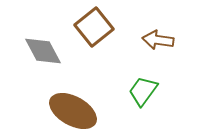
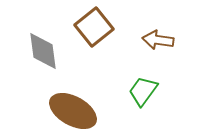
gray diamond: rotated 21 degrees clockwise
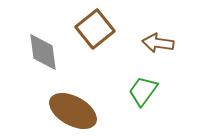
brown square: moved 1 px right, 2 px down
brown arrow: moved 3 px down
gray diamond: moved 1 px down
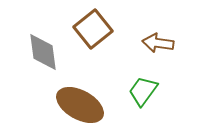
brown square: moved 2 px left
brown ellipse: moved 7 px right, 6 px up
